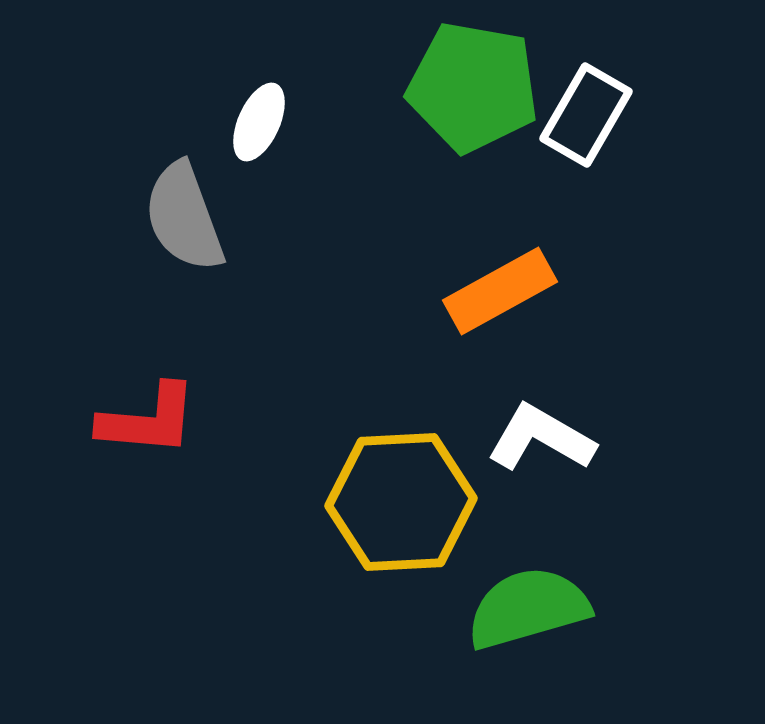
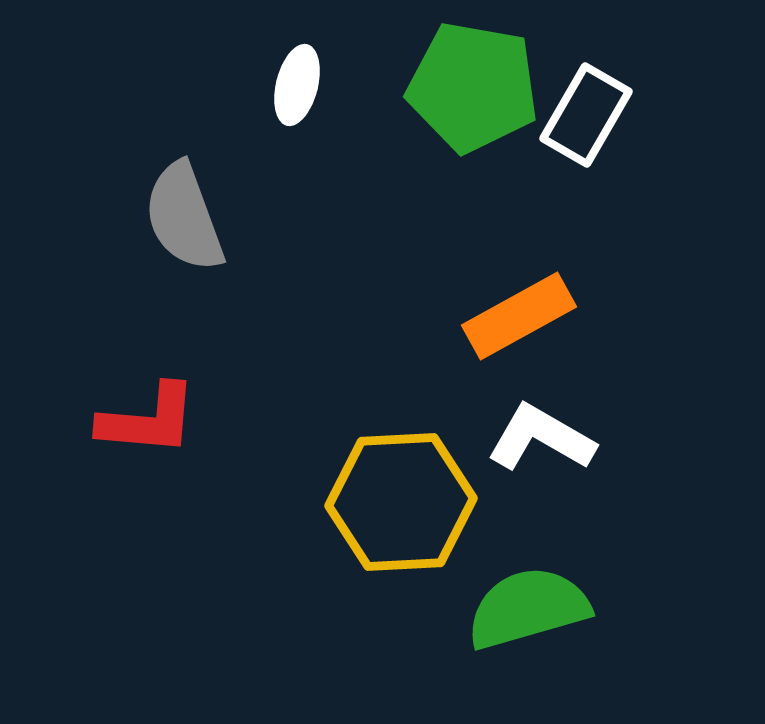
white ellipse: moved 38 px right, 37 px up; rotated 10 degrees counterclockwise
orange rectangle: moved 19 px right, 25 px down
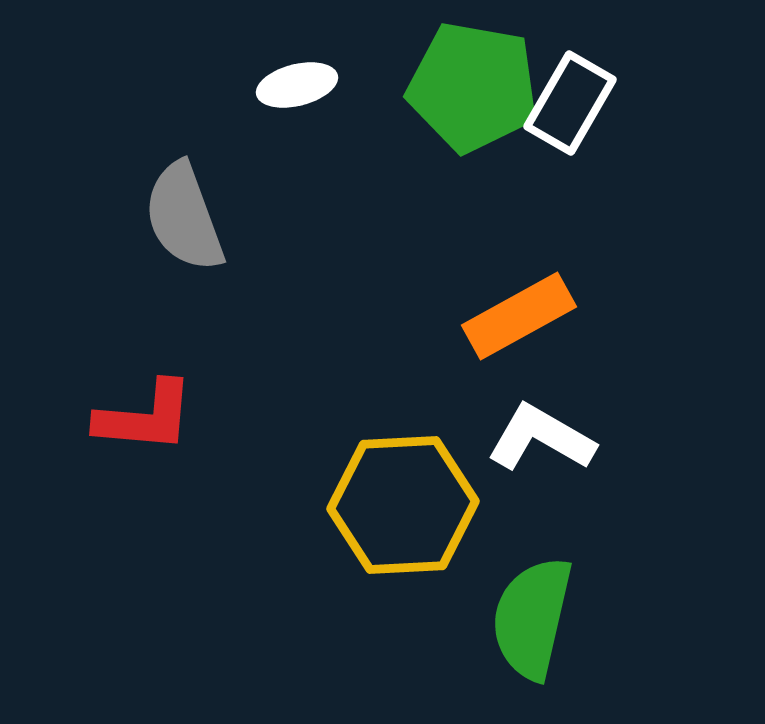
white ellipse: rotated 62 degrees clockwise
white rectangle: moved 16 px left, 12 px up
red L-shape: moved 3 px left, 3 px up
yellow hexagon: moved 2 px right, 3 px down
green semicircle: moved 4 px right, 10 px down; rotated 61 degrees counterclockwise
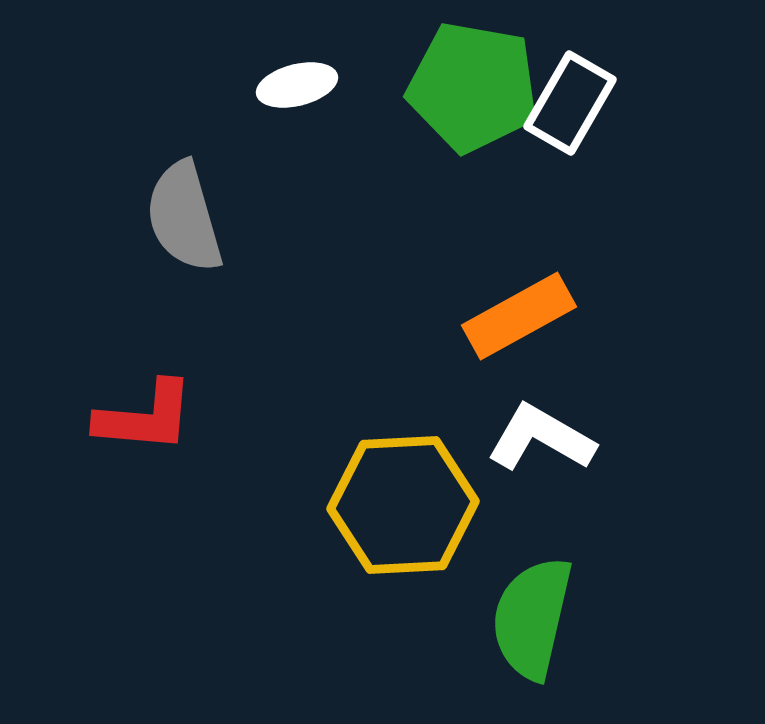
gray semicircle: rotated 4 degrees clockwise
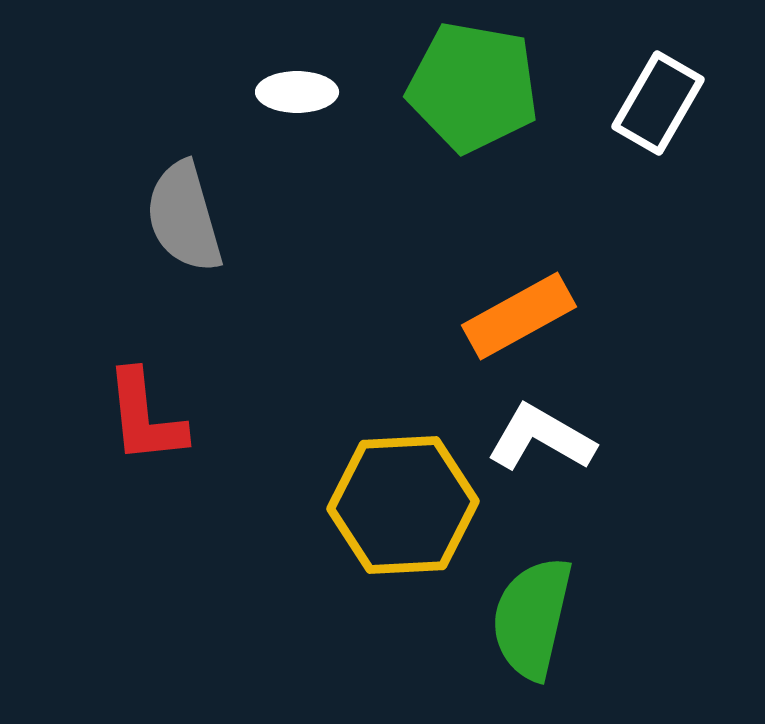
white ellipse: moved 7 px down; rotated 14 degrees clockwise
white rectangle: moved 88 px right
red L-shape: rotated 79 degrees clockwise
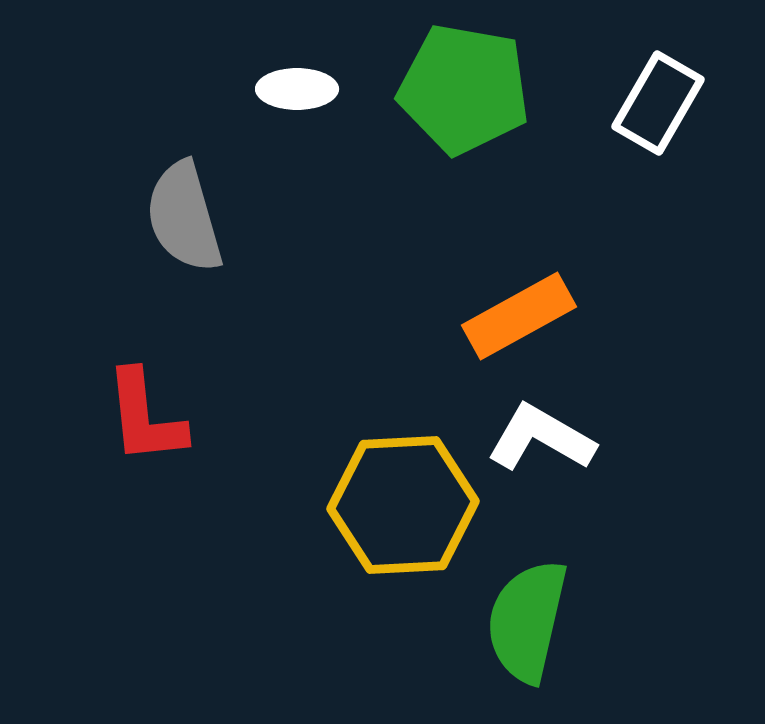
green pentagon: moved 9 px left, 2 px down
white ellipse: moved 3 px up
green semicircle: moved 5 px left, 3 px down
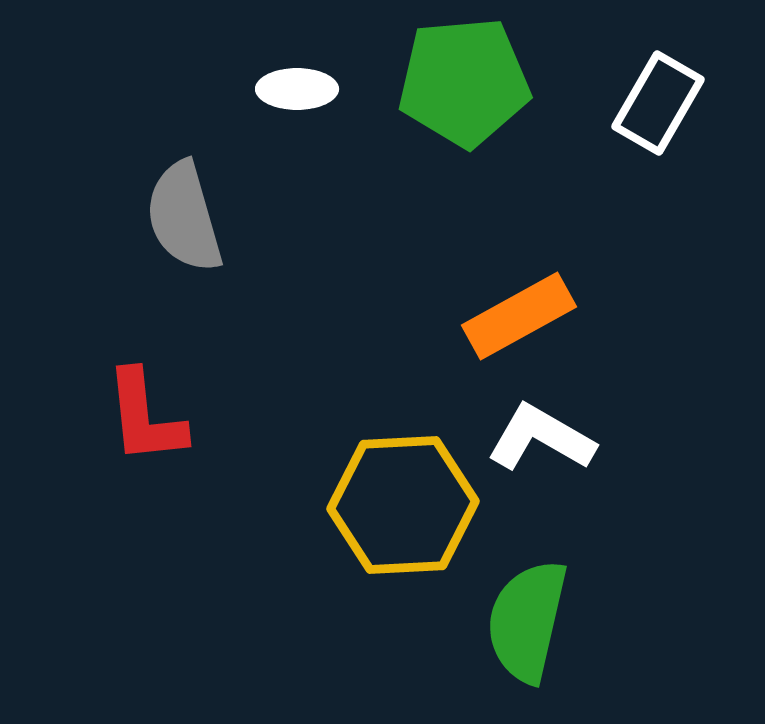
green pentagon: moved 7 px up; rotated 15 degrees counterclockwise
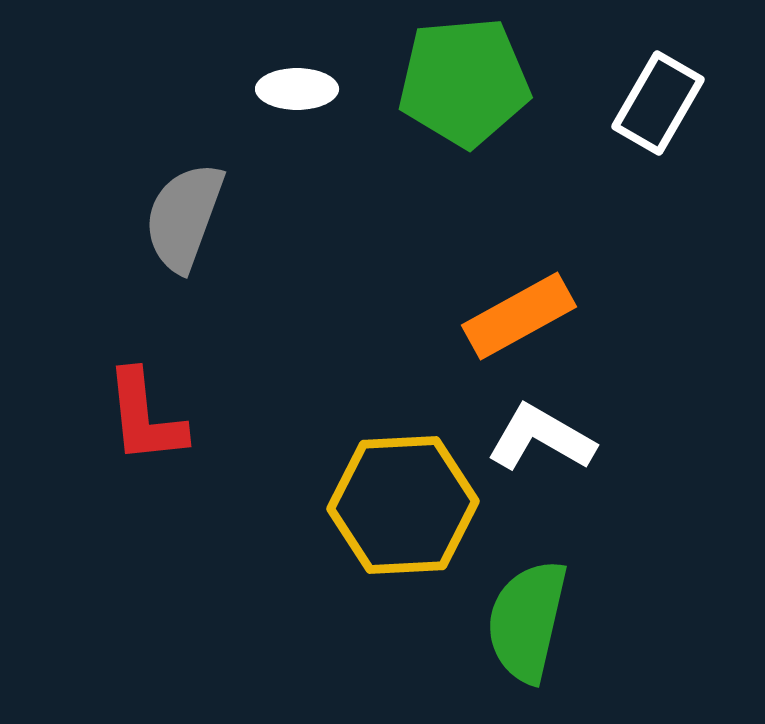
gray semicircle: rotated 36 degrees clockwise
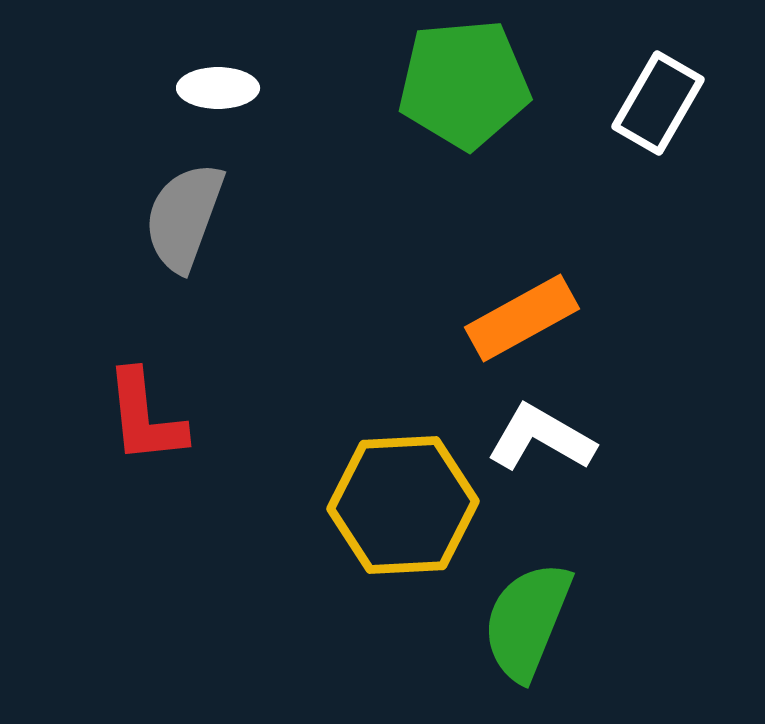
green pentagon: moved 2 px down
white ellipse: moved 79 px left, 1 px up
orange rectangle: moved 3 px right, 2 px down
green semicircle: rotated 9 degrees clockwise
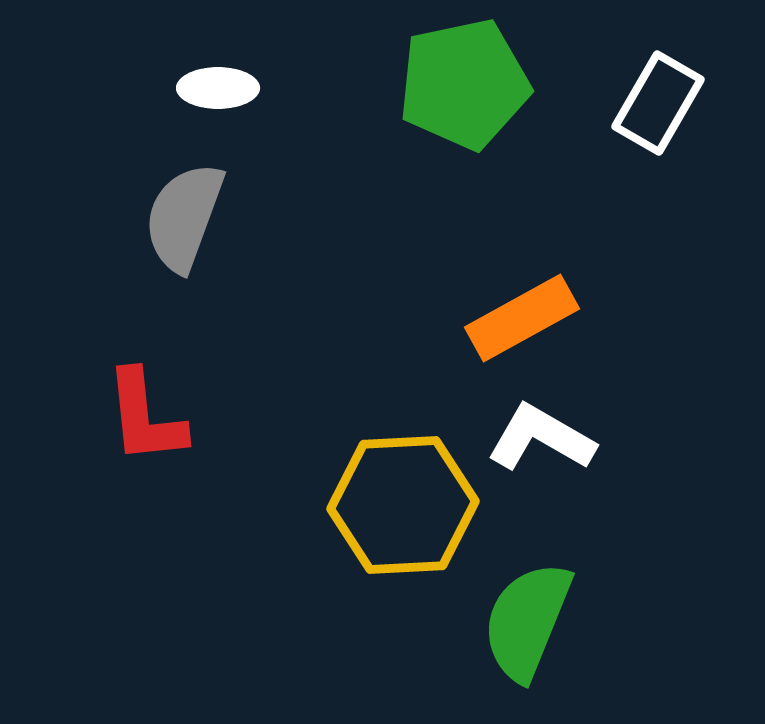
green pentagon: rotated 7 degrees counterclockwise
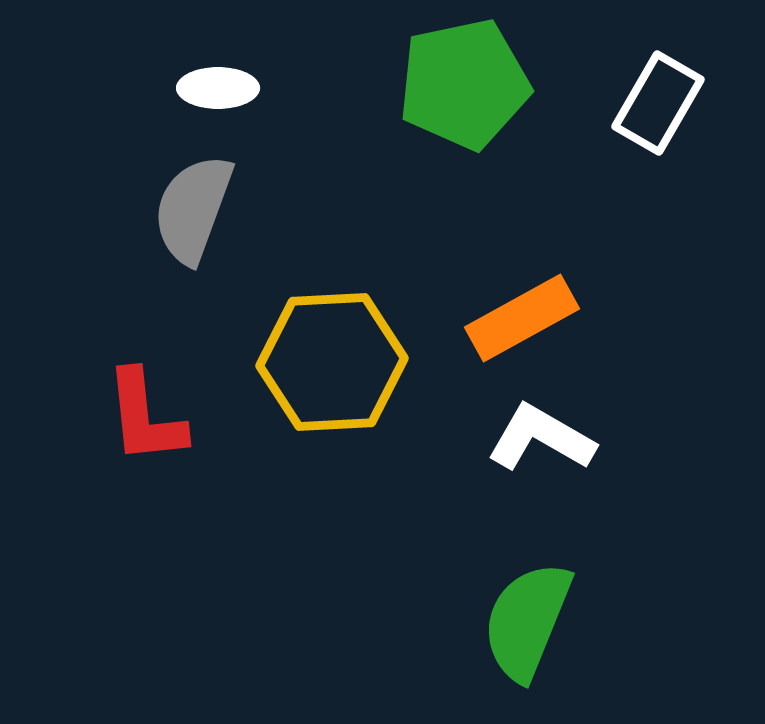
gray semicircle: moved 9 px right, 8 px up
yellow hexagon: moved 71 px left, 143 px up
